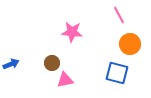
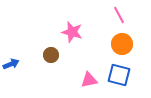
pink star: rotated 10 degrees clockwise
orange circle: moved 8 px left
brown circle: moved 1 px left, 8 px up
blue square: moved 2 px right, 2 px down
pink triangle: moved 24 px right
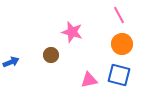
blue arrow: moved 2 px up
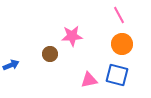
pink star: moved 4 px down; rotated 20 degrees counterclockwise
brown circle: moved 1 px left, 1 px up
blue arrow: moved 3 px down
blue square: moved 2 px left
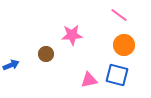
pink line: rotated 24 degrees counterclockwise
pink star: moved 1 px up
orange circle: moved 2 px right, 1 px down
brown circle: moved 4 px left
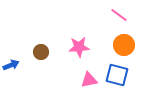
pink star: moved 7 px right, 12 px down
brown circle: moved 5 px left, 2 px up
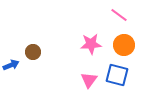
pink star: moved 12 px right, 3 px up
brown circle: moved 8 px left
pink triangle: rotated 42 degrees counterclockwise
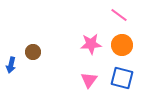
orange circle: moved 2 px left
blue arrow: rotated 126 degrees clockwise
blue square: moved 5 px right, 3 px down
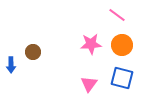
pink line: moved 2 px left
blue arrow: rotated 14 degrees counterclockwise
pink triangle: moved 4 px down
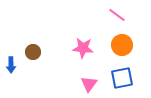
pink star: moved 8 px left, 4 px down; rotated 10 degrees clockwise
blue square: rotated 25 degrees counterclockwise
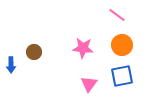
brown circle: moved 1 px right
blue square: moved 2 px up
